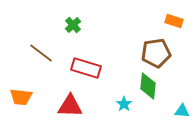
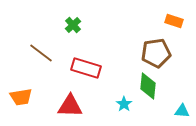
orange trapezoid: rotated 15 degrees counterclockwise
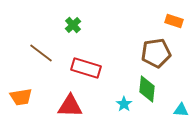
green diamond: moved 1 px left, 3 px down
cyan triangle: moved 1 px left, 1 px up
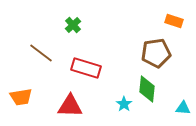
cyan triangle: moved 2 px right, 2 px up
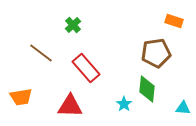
red rectangle: rotated 32 degrees clockwise
